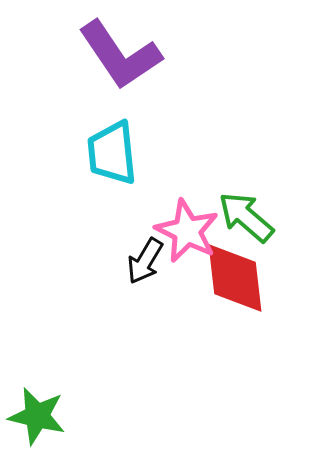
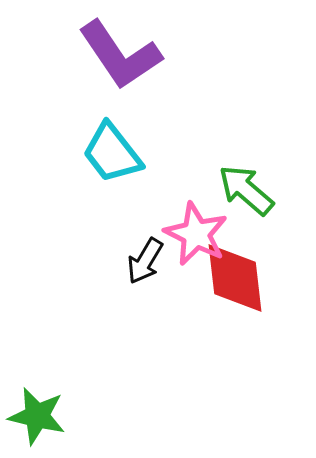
cyan trapezoid: rotated 32 degrees counterclockwise
green arrow: moved 27 px up
pink star: moved 9 px right, 3 px down
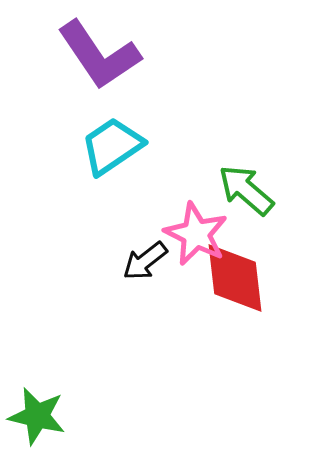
purple L-shape: moved 21 px left
cyan trapezoid: moved 7 px up; rotated 94 degrees clockwise
black arrow: rotated 21 degrees clockwise
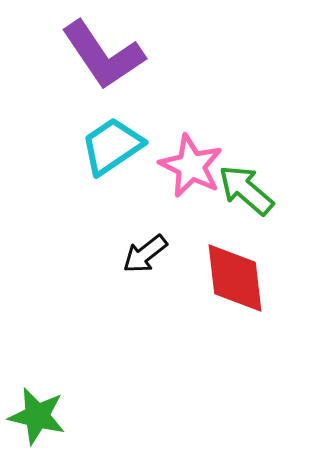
purple L-shape: moved 4 px right
pink star: moved 5 px left, 68 px up
black arrow: moved 7 px up
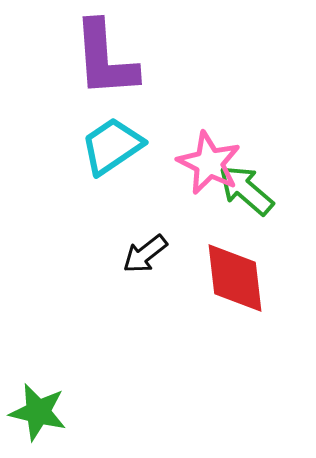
purple L-shape: moved 2 px right, 4 px down; rotated 30 degrees clockwise
pink star: moved 18 px right, 3 px up
green star: moved 1 px right, 4 px up
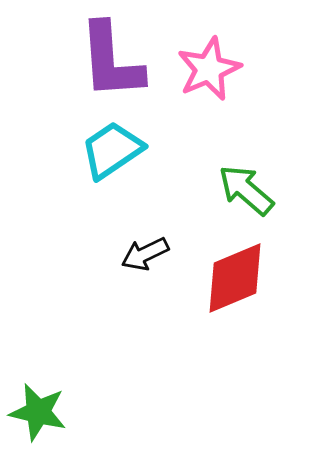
purple L-shape: moved 6 px right, 2 px down
cyan trapezoid: moved 4 px down
pink star: moved 94 px up; rotated 22 degrees clockwise
black arrow: rotated 12 degrees clockwise
red diamond: rotated 74 degrees clockwise
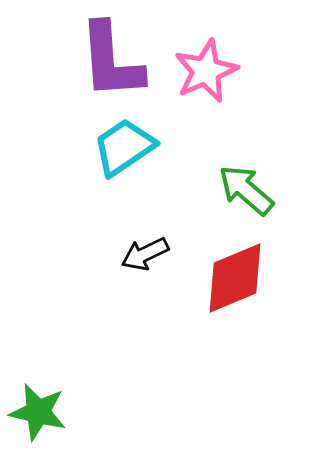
pink star: moved 3 px left, 2 px down
cyan trapezoid: moved 12 px right, 3 px up
